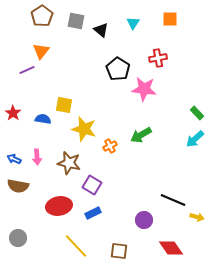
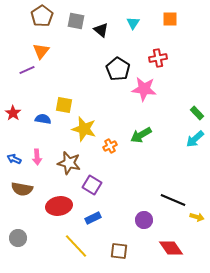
brown semicircle: moved 4 px right, 3 px down
blue rectangle: moved 5 px down
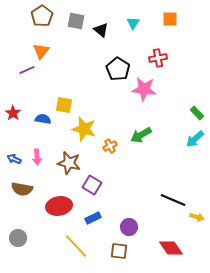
purple circle: moved 15 px left, 7 px down
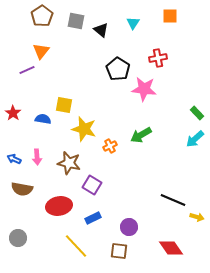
orange square: moved 3 px up
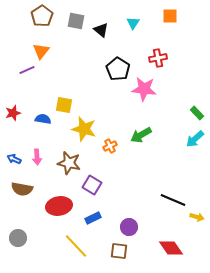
red star: rotated 21 degrees clockwise
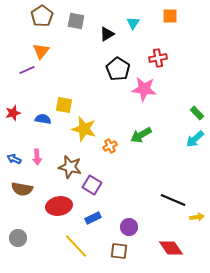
black triangle: moved 6 px right, 4 px down; rotated 49 degrees clockwise
brown star: moved 1 px right, 4 px down
yellow arrow: rotated 24 degrees counterclockwise
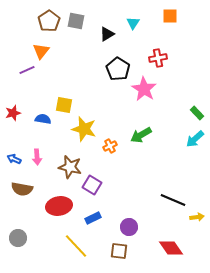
brown pentagon: moved 7 px right, 5 px down
pink star: rotated 25 degrees clockwise
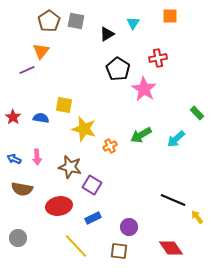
red star: moved 4 px down; rotated 21 degrees counterclockwise
blue semicircle: moved 2 px left, 1 px up
cyan arrow: moved 19 px left
yellow arrow: rotated 120 degrees counterclockwise
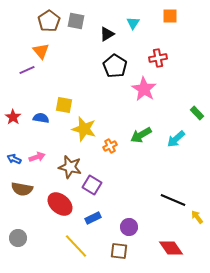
orange triangle: rotated 18 degrees counterclockwise
black pentagon: moved 3 px left, 3 px up
pink arrow: rotated 105 degrees counterclockwise
red ellipse: moved 1 px right, 2 px up; rotated 50 degrees clockwise
